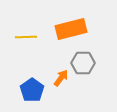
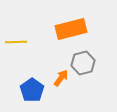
yellow line: moved 10 px left, 5 px down
gray hexagon: rotated 15 degrees counterclockwise
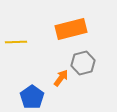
blue pentagon: moved 7 px down
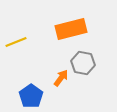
yellow line: rotated 20 degrees counterclockwise
gray hexagon: rotated 25 degrees clockwise
blue pentagon: moved 1 px left, 1 px up
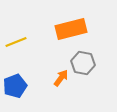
blue pentagon: moved 16 px left, 10 px up; rotated 15 degrees clockwise
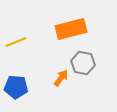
blue pentagon: moved 1 px right, 1 px down; rotated 25 degrees clockwise
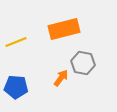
orange rectangle: moved 7 px left
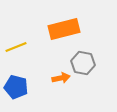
yellow line: moved 5 px down
orange arrow: rotated 42 degrees clockwise
blue pentagon: rotated 10 degrees clockwise
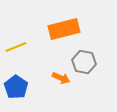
gray hexagon: moved 1 px right, 1 px up
orange arrow: rotated 36 degrees clockwise
blue pentagon: rotated 20 degrees clockwise
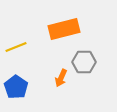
gray hexagon: rotated 10 degrees counterclockwise
orange arrow: rotated 90 degrees clockwise
